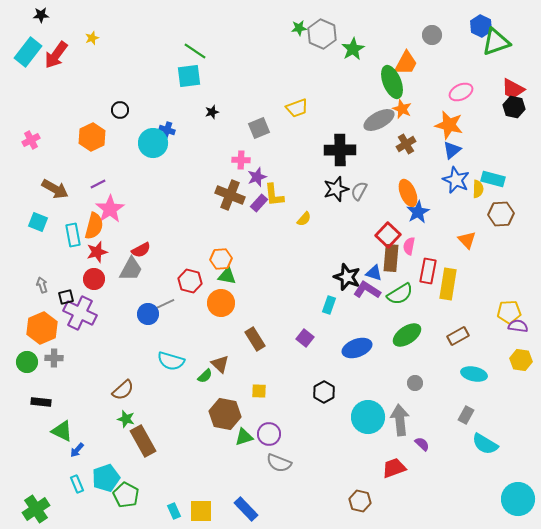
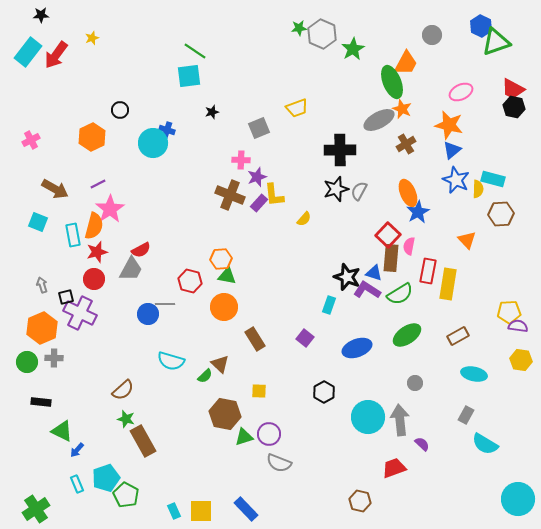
orange circle at (221, 303): moved 3 px right, 4 px down
gray line at (165, 304): rotated 24 degrees clockwise
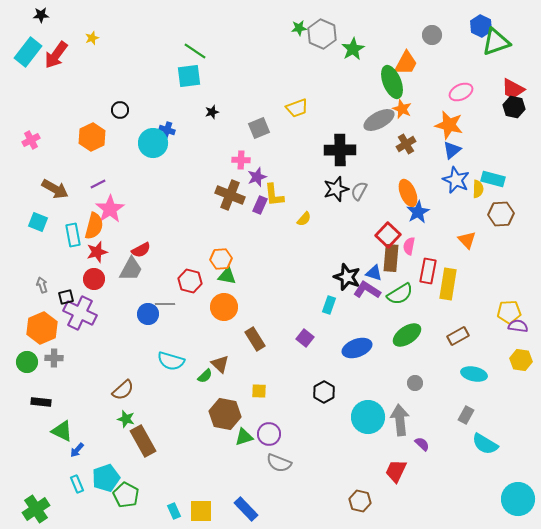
purple rectangle at (259, 203): moved 1 px right, 2 px down; rotated 18 degrees counterclockwise
red trapezoid at (394, 468): moved 2 px right, 3 px down; rotated 45 degrees counterclockwise
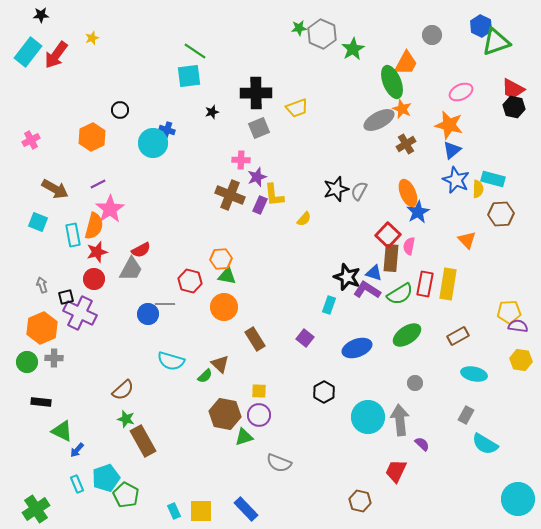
black cross at (340, 150): moved 84 px left, 57 px up
red rectangle at (428, 271): moved 3 px left, 13 px down
purple circle at (269, 434): moved 10 px left, 19 px up
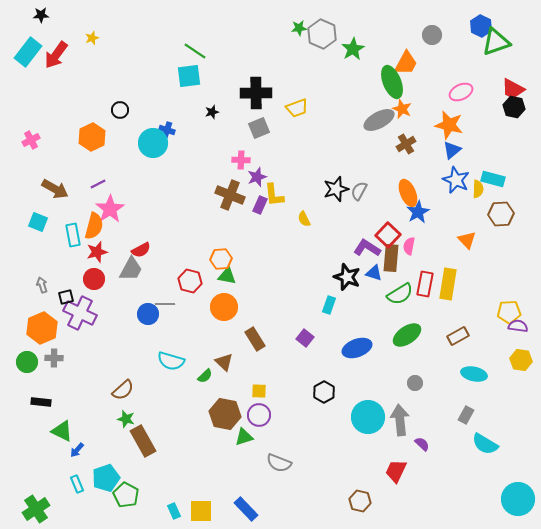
yellow semicircle at (304, 219): rotated 112 degrees clockwise
purple L-shape at (367, 290): moved 42 px up
brown triangle at (220, 364): moved 4 px right, 2 px up
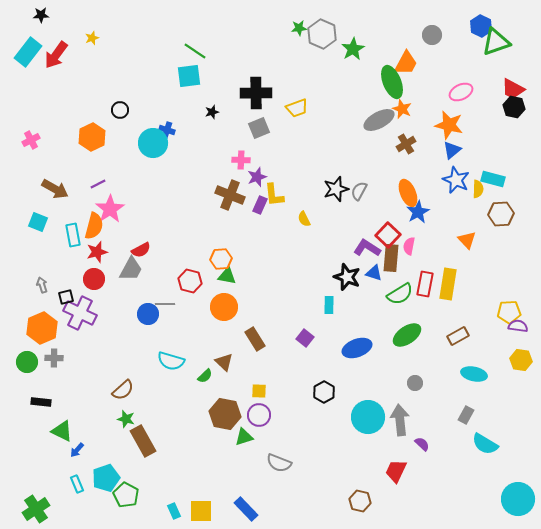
cyan rectangle at (329, 305): rotated 18 degrees counterclockwise
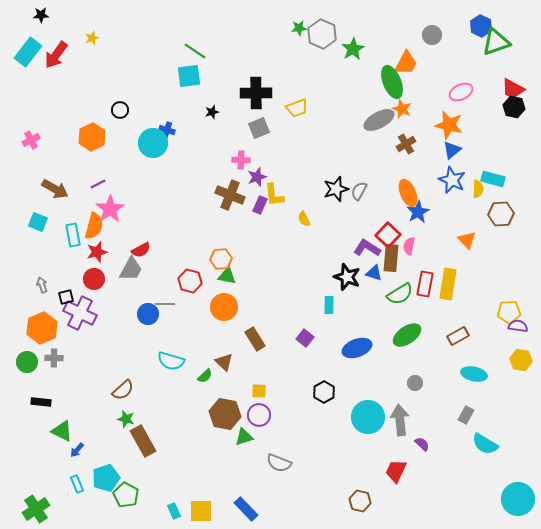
blue star at (456, 180): moved 4 px left
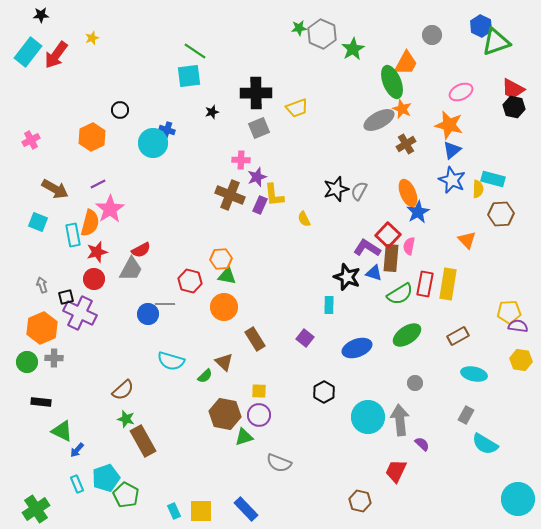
orange semicircle at (94, 226): moved 4 px left, 3 px up
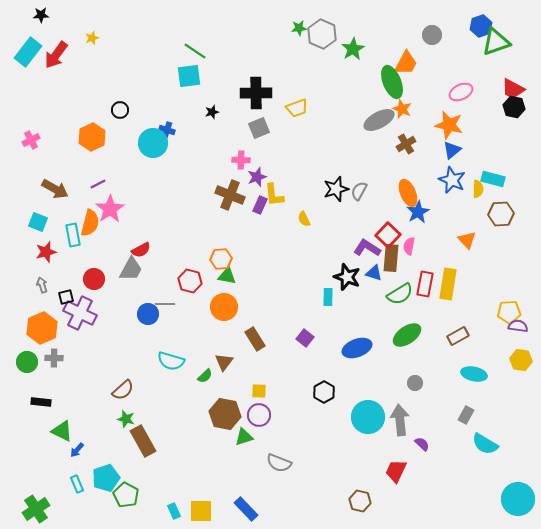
blue hexagon at (481, 26): rotated 15 degrees clockwise
red star at (97, 252): moved 51 px left
cyan rectangle at (329, 305): moved 1 px left, 8 px up
brown triangle at (224, 362): rotated 24 degrees clockwise
